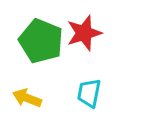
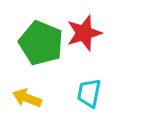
green pentagon: moved 2 px down
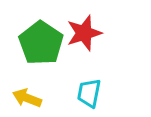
green pentagon: rotated 12 degrees clockwise
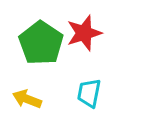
yellow arrow: moved 1 px down
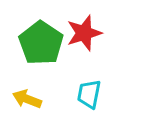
cyan trapezoid: moved 1 px down
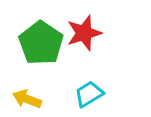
cyan trapezoid: rotated 48 degrees clockwise
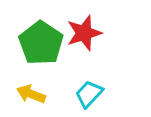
cyan trapezoid: rotated 16 degrees counterclockwise
yellow arrow: moved 4 px right, 5 px up
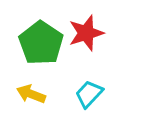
red star: moved 2 px right
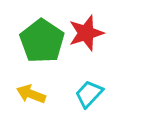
green pentagon: moved 1 px right, 2 px up
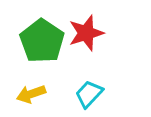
yellow arrow: rotated 40 degrees counterclockwise
